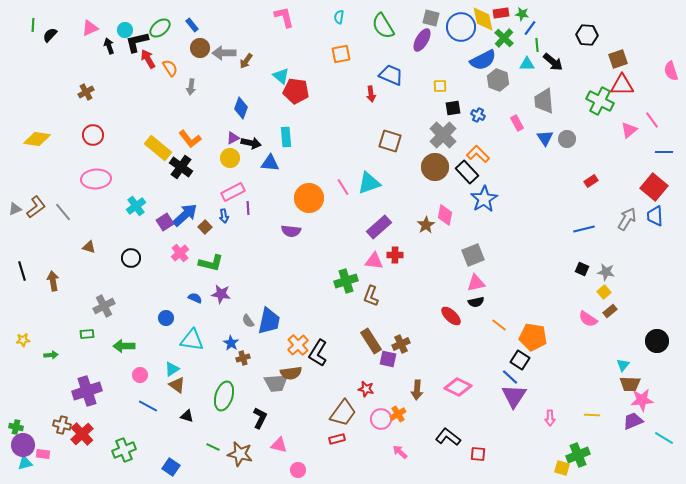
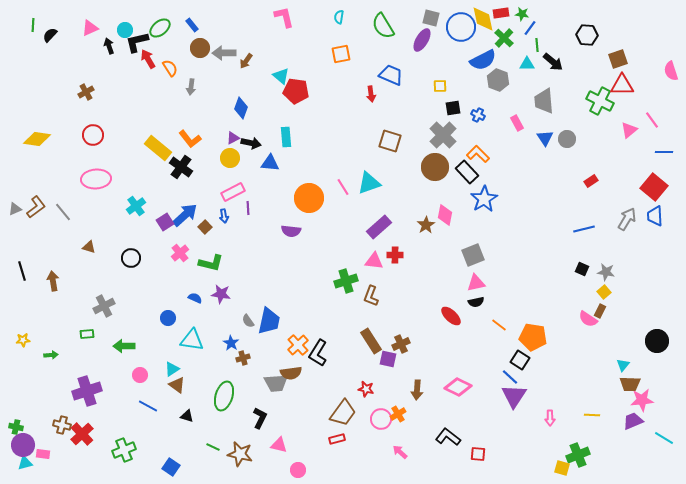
brown rectangle at (610, 311): moved 10 px left; rotated 24 degrees counterclockwise
blue circle at (166, 318): moved 2 px right
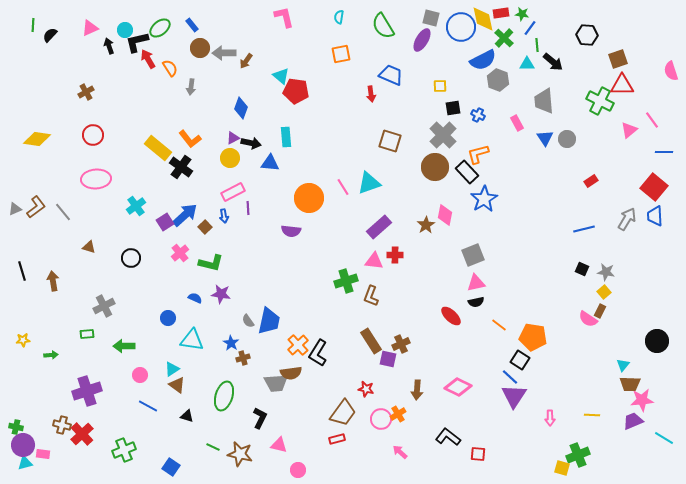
orange L-shape at (478, 154): rotated 60 degrees counterclockwise
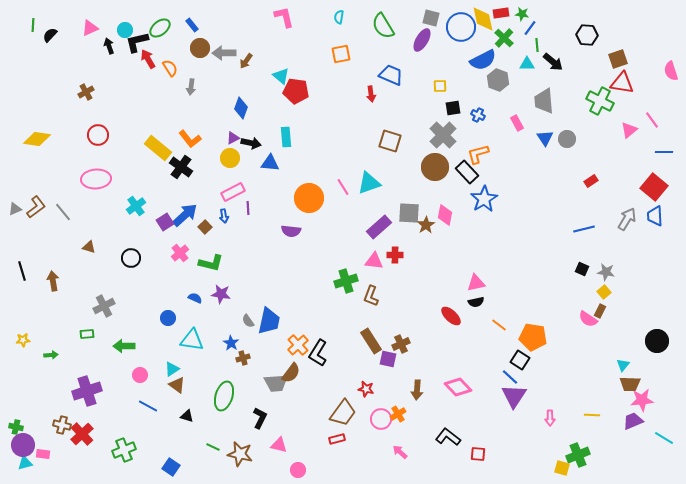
red triangle at (622, 85): moved 2 px up; rotated 10 degrees clockwise
red circle at (93, 135): moved 5 px right
gray square at (473, 255): moved 64 px left, 42 px up; rotated 25 degrees clockwise
brown semicircle at (291, 373): rotated 45 degrees counterclockwise
pink diamond at (458, 387): rotated 20 degrees clockwise
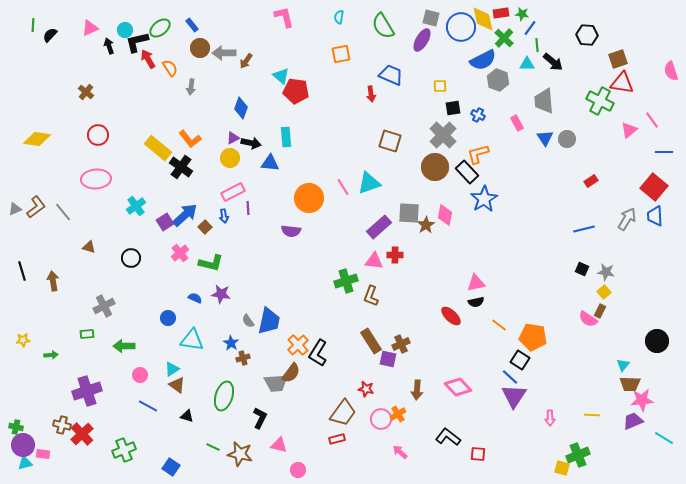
brown cross at (86, 92): rotated 21 degrees counterclockwise
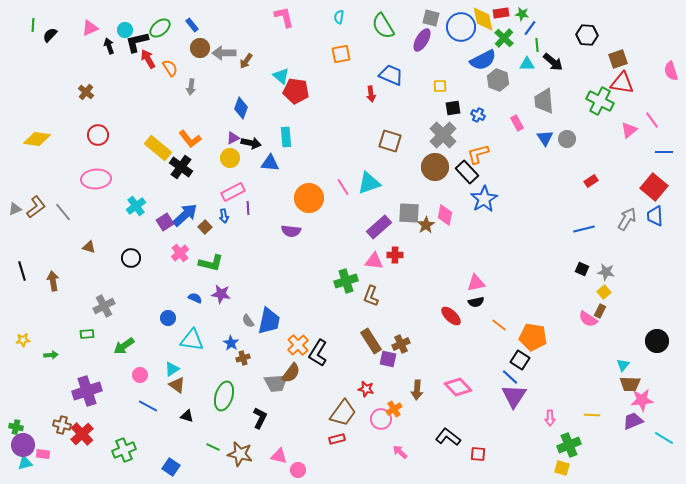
green arrow at (124, 346): rotated 35 degrees counterclockwise
orange cross at (398, 414): moved 4 px left, 5 px up
pink triangle at (279, 445): moved 11 px down
green cross at (578, 455): moved 9 px left, 10 px up
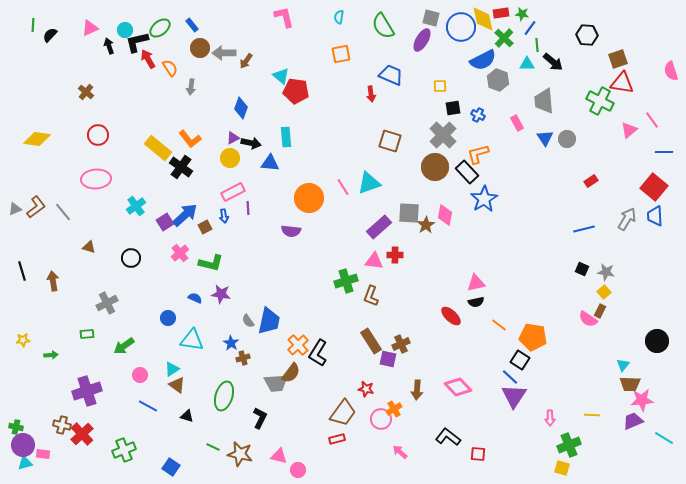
brown square at (205, 227): rotated 16 degrees clockwise
gray cross at (104, 306): moved 3 px right, 3 px up
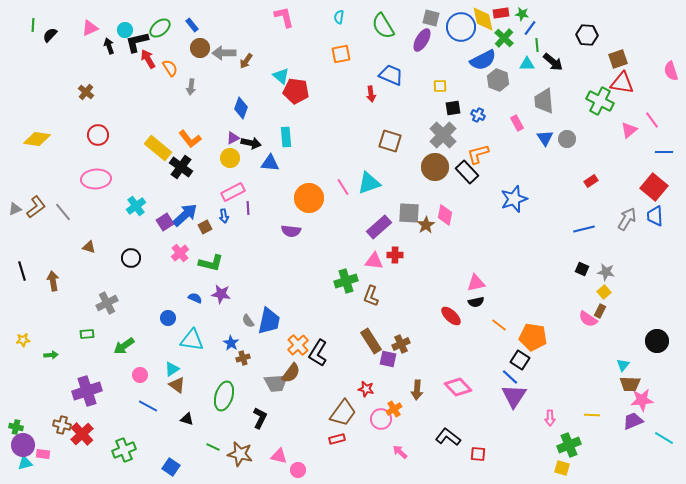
blue star at (484, 199): moved 30 px right; rotated 12 degrees clockwise
black triangle at (187, 416): moved 3 px down
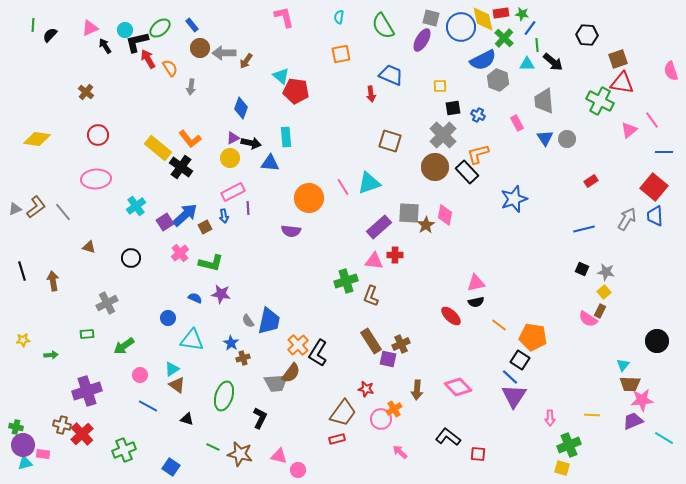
black arrow at (109, 46): moved 4 px left; rotated 14 degrees counterclockwise
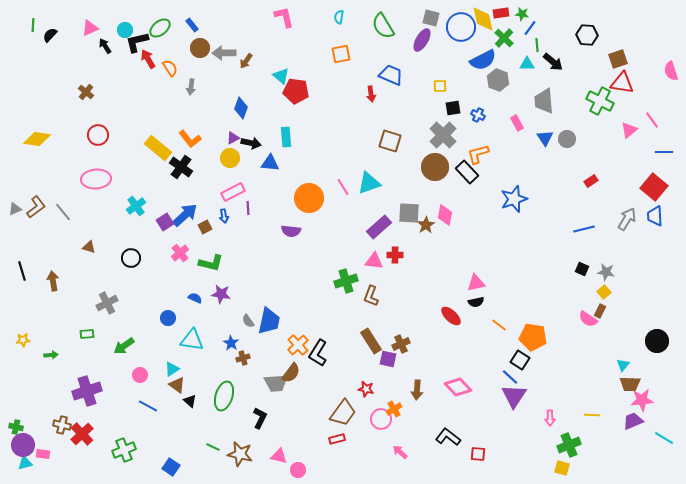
black triangle at (187, 419): moved 3 px right, 18 px up; rotated 24 degrees clockwise
